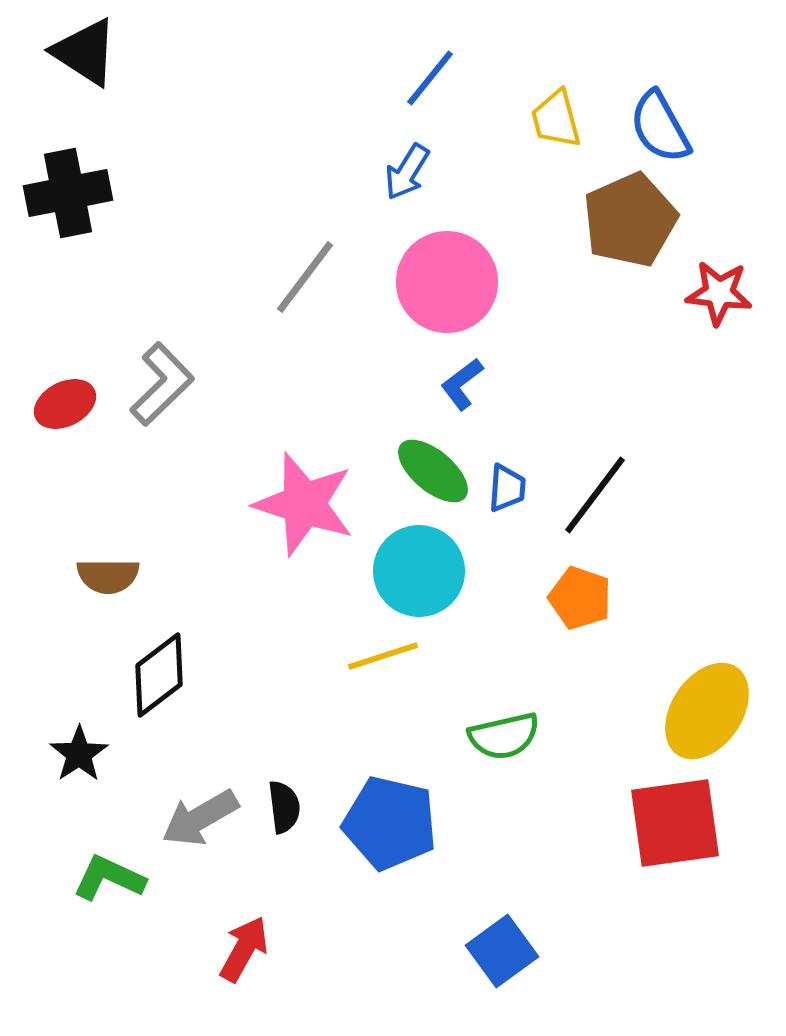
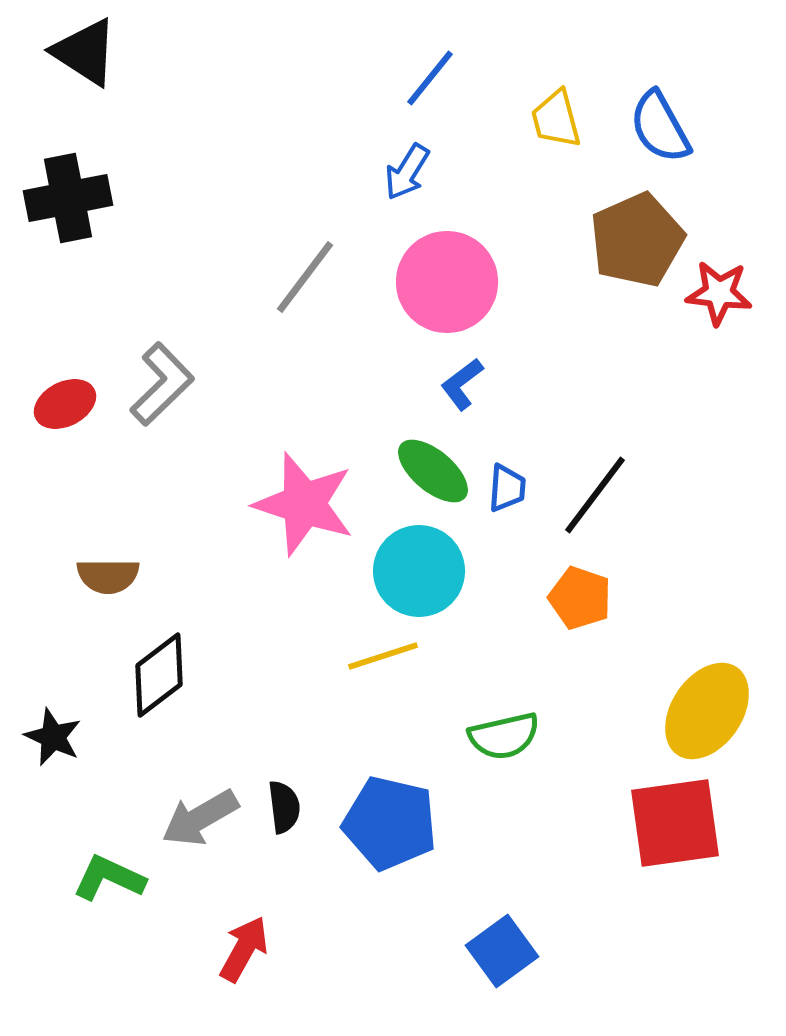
black cross: moved 5 px down
brown pentagon: moved 7 px right, 20 px down
black star: moved 26 px left, 17 px up; rotated 14 degrees counterclockwise
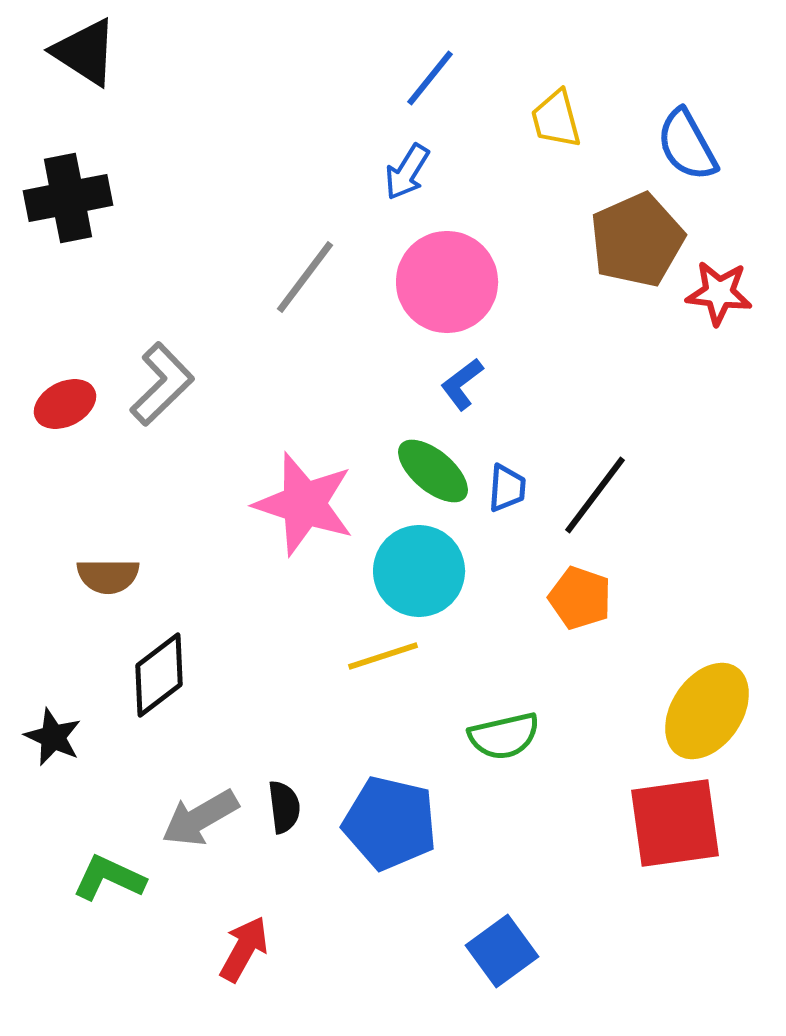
blue semicircle: moved 27 px right, 18 px down
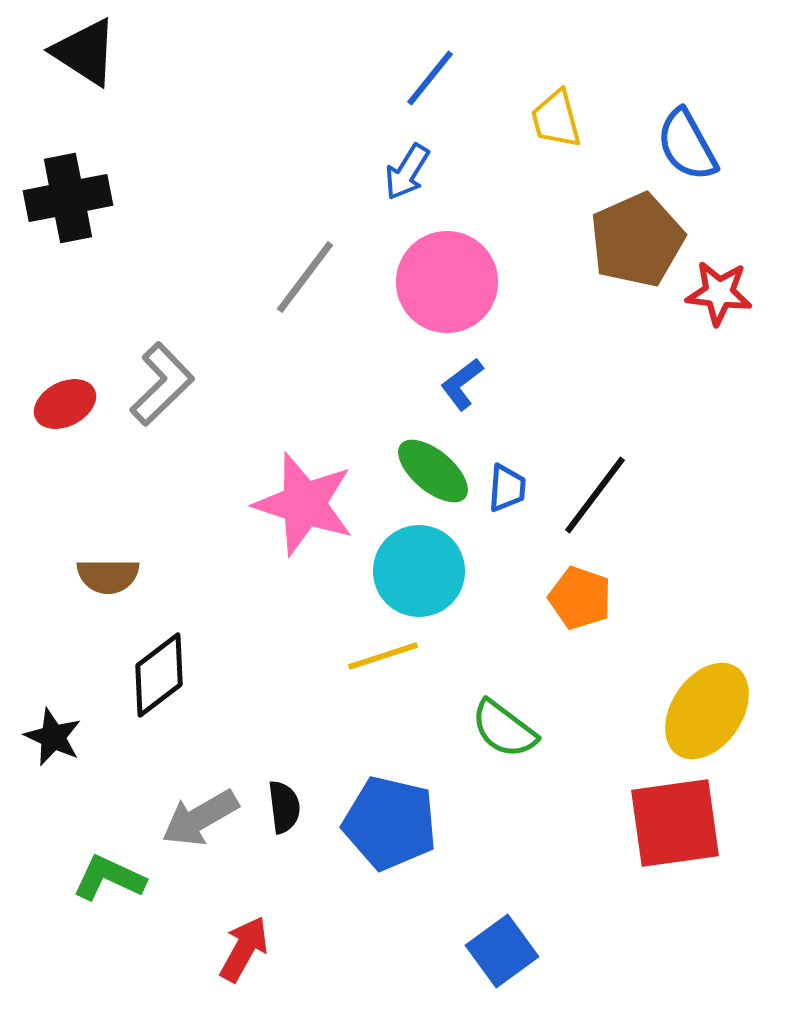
green semicircle: moved 7 px up; rotated 50 degrees clockwise
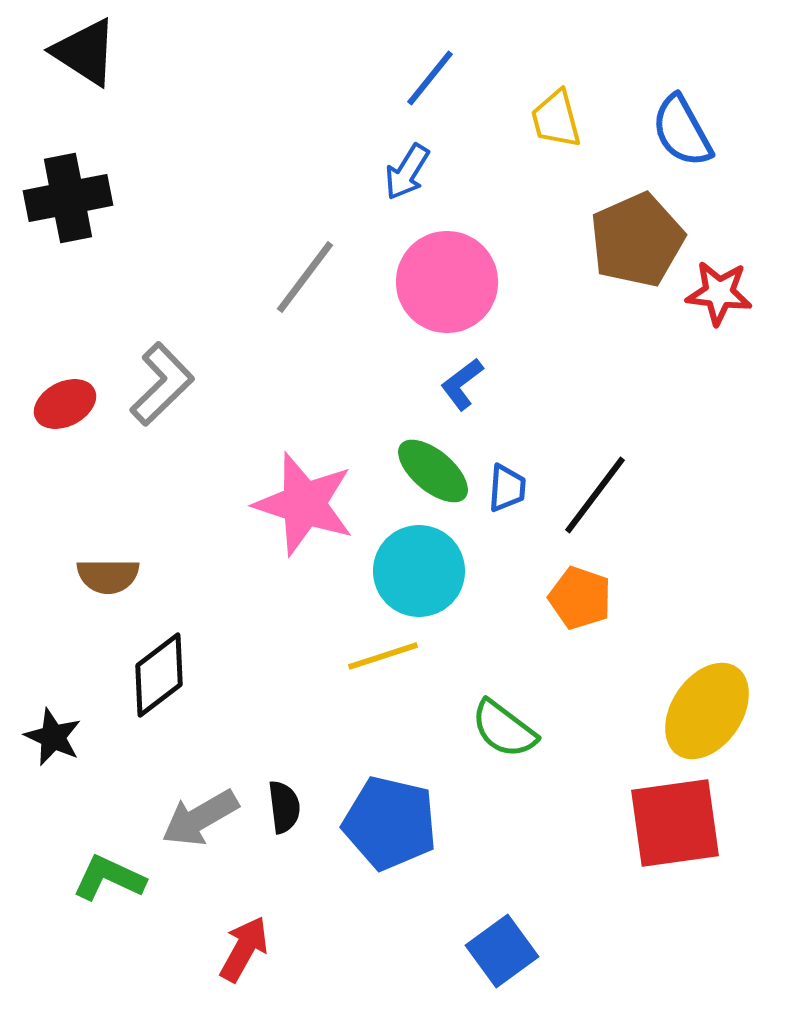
blue semicircle: moved 5 px left, 14 px up
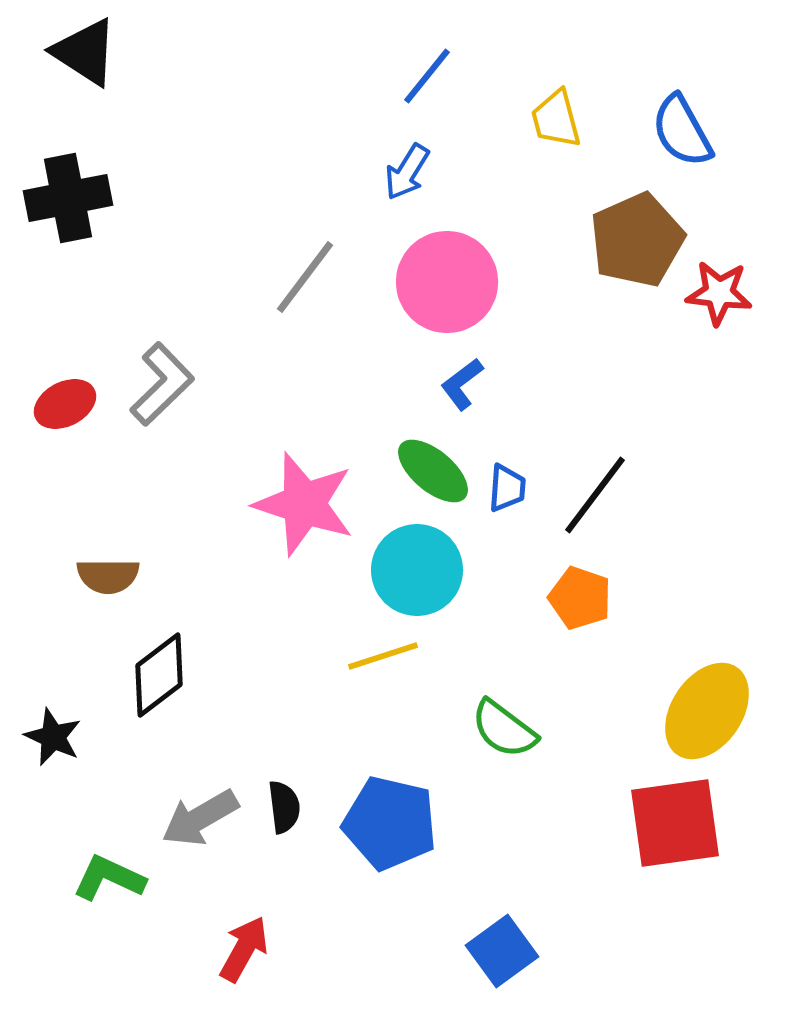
blue line: moved 3 px left, 2 px up
cyan circle: moved 2 px left, 1 px up
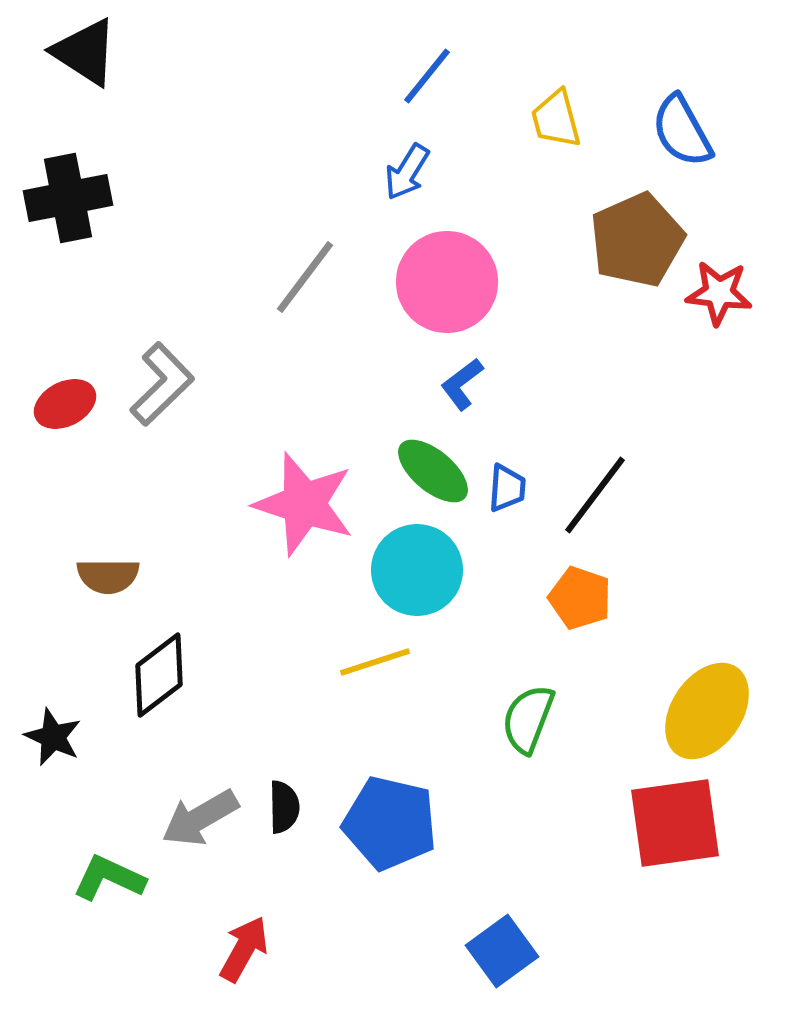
yellow line: moved 8 px left, 6 px down
green semicircle: moved 24 px right, 10 px up; rotated 74 degrees clockwise
black semicircle: rotated 6 degrees clockwise
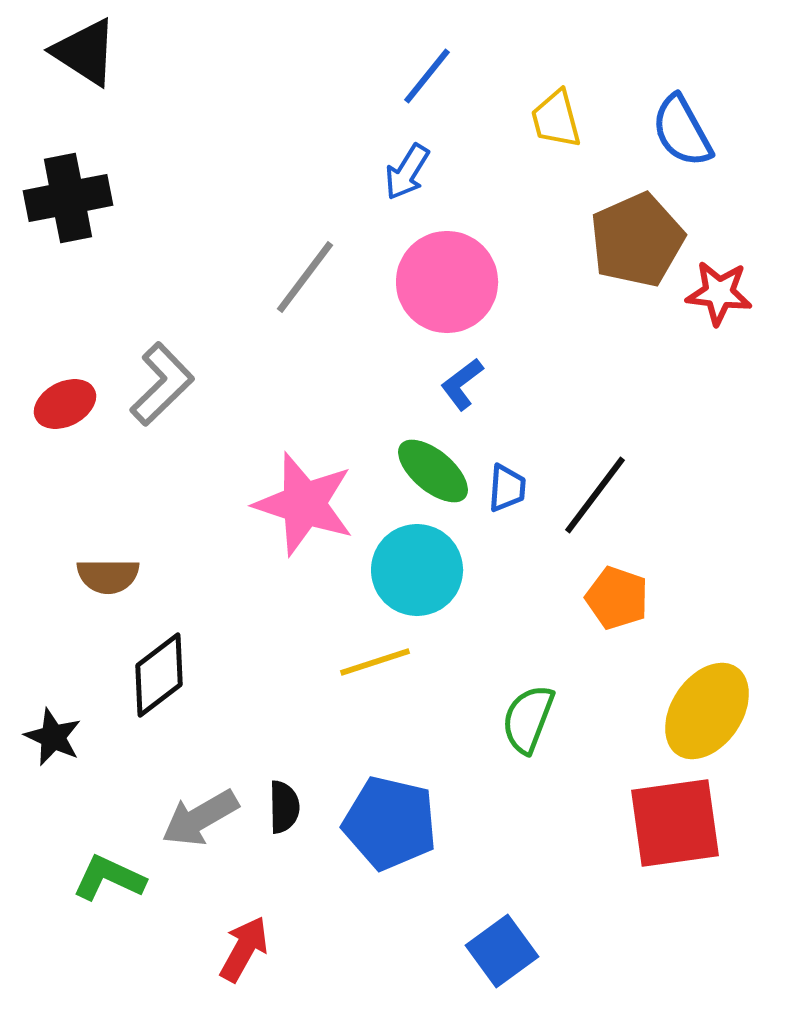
orange pentagon: moved 37 px right
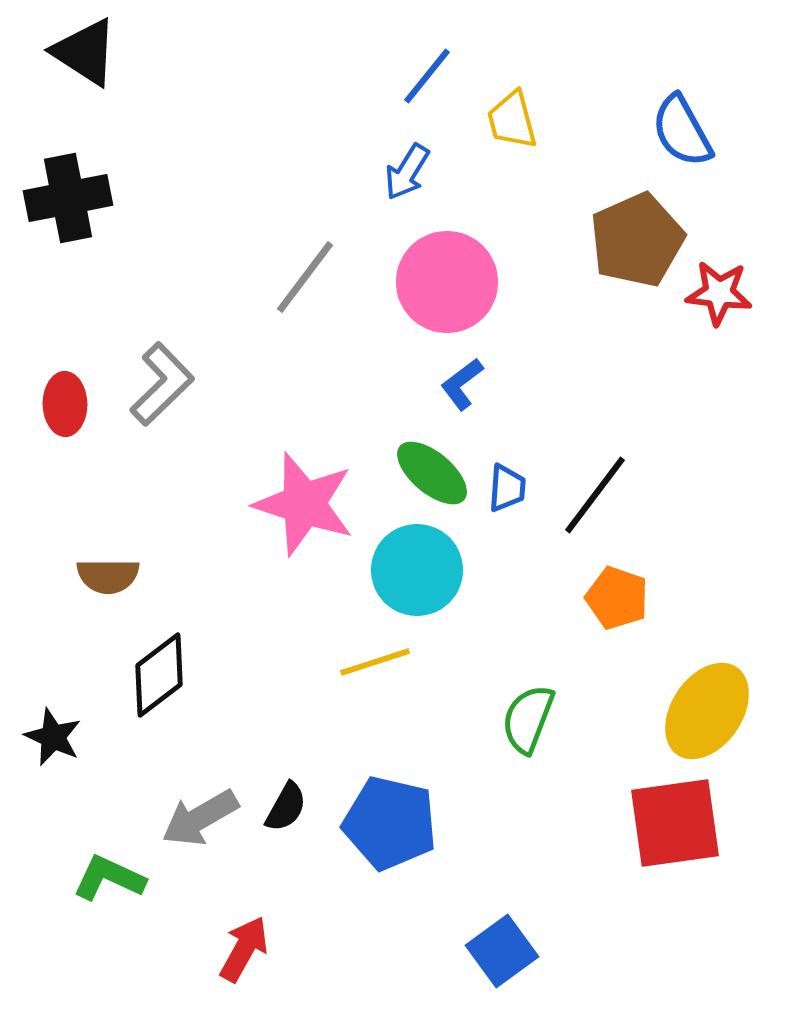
yellow trapezoid: moved 44 px left, 1 px down
red ellipse: rotated 64 degrees counterclockwise
green ellipse: moved 1 px left, 2 px down
black semicircle: moved 2 px right; rotated 30 degrees clockwise
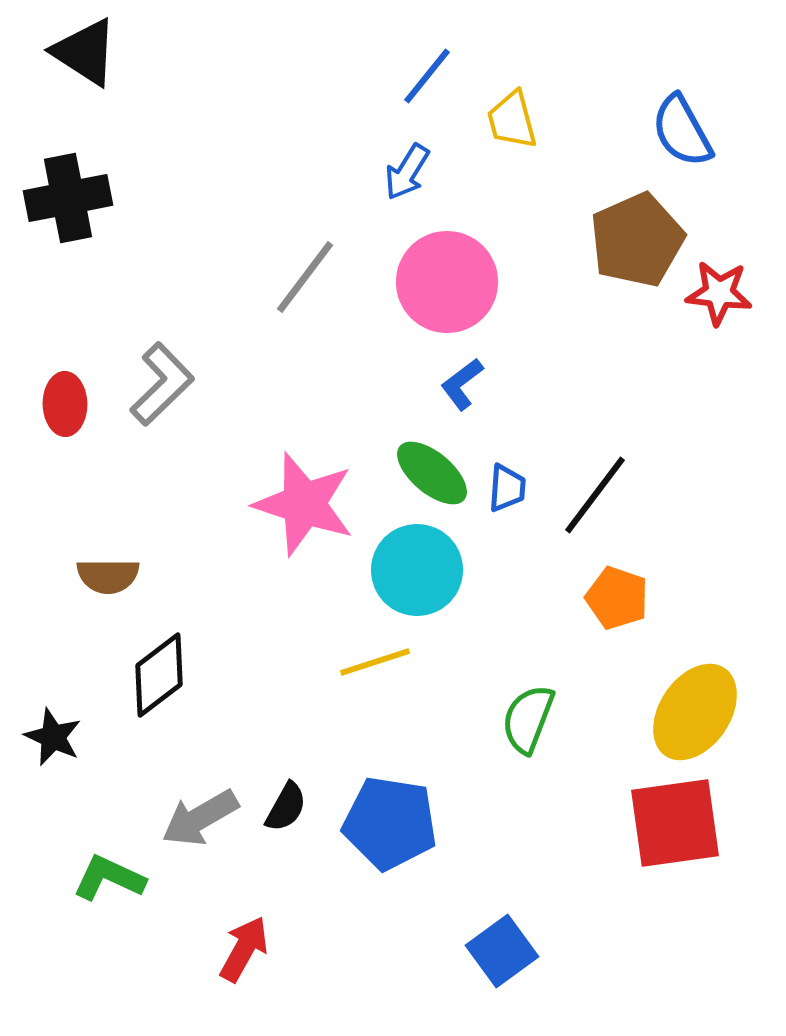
yellow ellipse: moved 12 px left, 1 px down
blue pentagon: rotated 4 degrees counterclockwise
